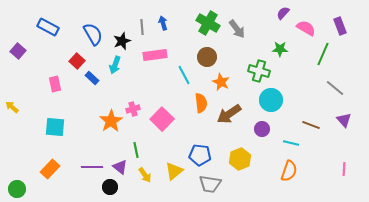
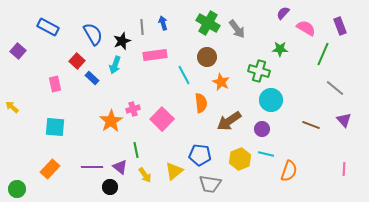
brown arrow at (229, 114): moved 7 px down
cyan line at (291, 143): moved 25 px left, 11 px down
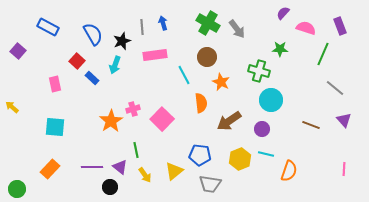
pink semicircle at (306, 28): rotated 12 degrees counterclockwise
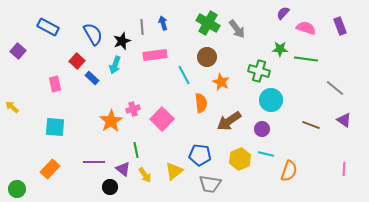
green line at (323, 54): moved 17 px left, 5 px down; rotated 75 degrees clockwise
purple triangle at (344, 120): rotated 14 degrees counterclockwise
purple line at (92, 167): moved 2 px right, 5 px up
purple triangle at (120, 167): moved 3 px right, 2 px down
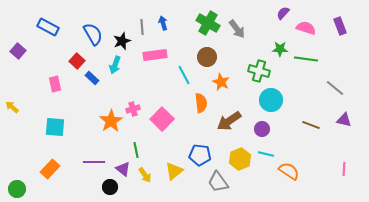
purple triangle at (344, 120): rotated 21 degrees counterclockwise
orange semicircle at (289, 171): rotated 75 degrees counterclockwise
gray trapezoid at (210, 184): moved 8 px right, 2 px up; rotated 45 degrees clockwise
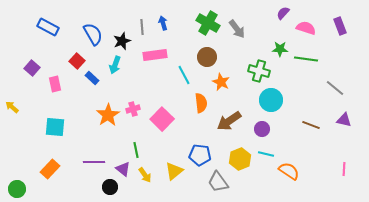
purple square at (18, 51): moved 14 px right, 17 px down
orange star at (111, 121): moved 3 px left, 6 px up
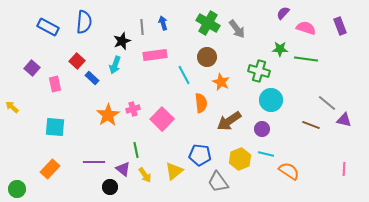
blue semicircle at (93, 34): moved 9 px left, 12 px up; rotated 35 degrees clockwise
gray line at (335, 88): moved 8 px left, 15 px down
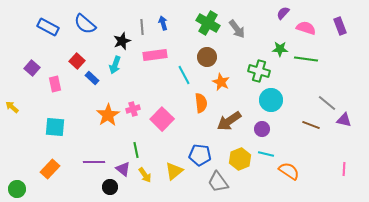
blue semicircle at (84, 22): moved 1 px right, 2 px down; rotated 125 degrees clockwise
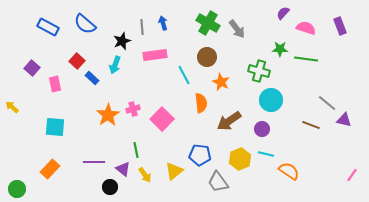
pink line at (344, 169): moved 8 px right, 6 px down; rotated 32 degrees clockwise
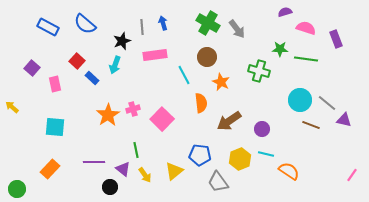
purple semicircle at (283, 13): moved 2 px right, 1 px up; rotated 32 degrees clockwise
purple rectangle at (340, 26): moved 4 px left, 13 px down
cyan circle at (271, 100): moved 29 px right
